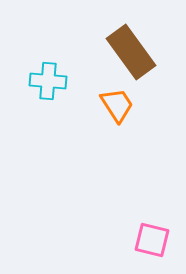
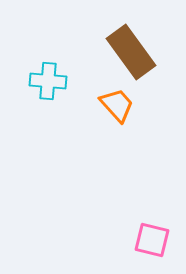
orange trapezoid: rotated 9 degrees counterclockwise
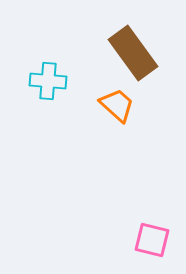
brown rectangle: moved 2 px right, 1 px down
orange trapezoid: rotated 6 degrees counterclockwise
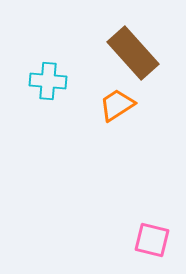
brown rectangle: rotated 6 degrees counterclockwise
orange trapezoid: rotated 75 degrees counterclockwise
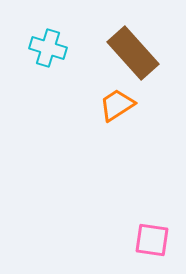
cyan cross: moved 33 px up; rotated 12 degrees clockwise
pink square: rotated 6 degrees counterclockwise
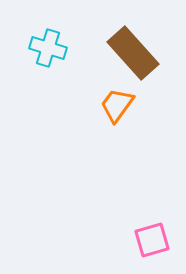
orange trapezoid: rotated 21 degrees counterclockwise
pink square: rotated 24 degrees counterclockwise
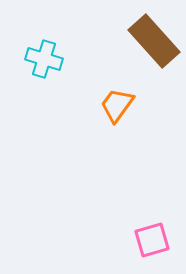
cyan cross: moved 4 px left, 11 px down
brown rectangle: moved 21 px right, 12 px up
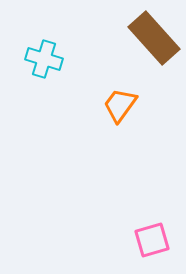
brown rectangle: moved 3 px up
orange trapezoid: moved 3 px right
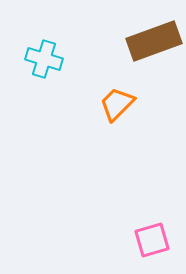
brown rectangle: moved 3 px down; rotated 68 degrees counterclockwise
orange trapezoid: moved 3 px left, 1 px up; rotated 9 degrees clockwise
